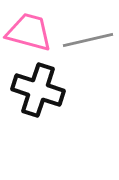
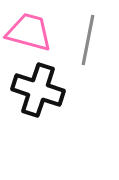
gray line: rotated 66 degrees counterclockwise
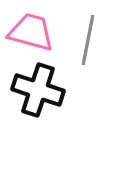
pink trapezoid: moved 2 px right
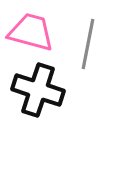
gray line: moved 4 px down
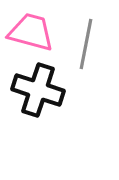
gray line: moved 2 px left
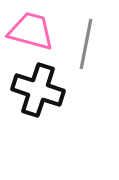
pink trapezoid: moved 1 px up
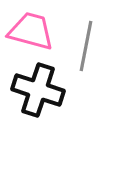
gray line: moved 2 px down
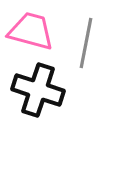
gray line: moved 3 px up
